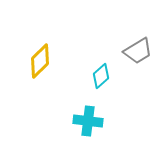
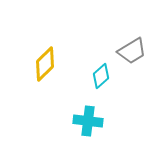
gray trapezoid: moved 6 px left
yellow diamond: moved 5 px right, 3 px down
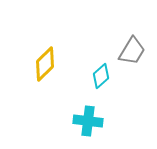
gray trapezoid: rotated 28 degrees counterclockwise
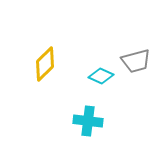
gray trapezoid: moved 4 px right, 10 px down; rotated 44 degrees clockwise
cyan diamond: rotated 65 degrees clockwise
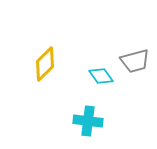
gray trapezoid: moved 1 px left
cyan diamond: rotated 30 degrees clockwise
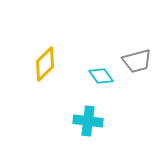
gray trapezoid: moved 2 px right
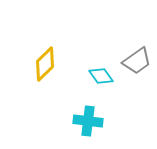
gray trapezoid: rotated 20 degrees counterclockwise
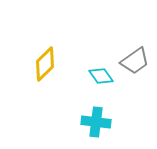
gray trapezoid: moved 2 px left
cyan cross: moved 8 px right, 1 px down
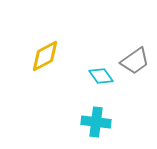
yellow diamond: moved 8 px up; rotated 16 degrees clockwise
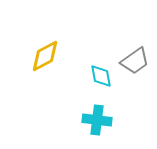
cyan diamond: rotated 25 degrees clockwise
cyan cross: moved 1 px right, 2 px up
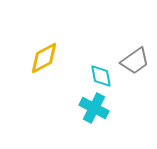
yellow diamond: moved 1 px left, 2 px down
cyan cross: moved 3 px left, 12 px up; rotated 20 degrees clockwise
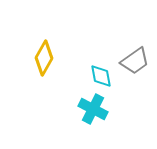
yellow diamond: rotated 32 degrees counterclockwise
cyan cross: moved 1 px left, 1 px down
